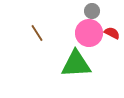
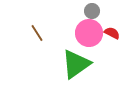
green triangle: rotated 32 degrees counterclockwise
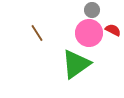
gray circle: moved 1 px up
red semicircle: moved 1 px right, 3 px up
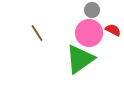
green triangle: moved 4 px right, 5 px up
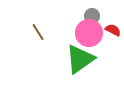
gray circle: moved 6 px down
brown line: moved 1 px right, 1 px up
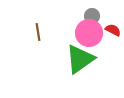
brown line: rotated 24 degrees clockwise
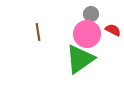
gray circle: moved 1 px left, 2 px up
pink circle: moved 2 px left, 1 px down
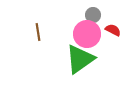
gray circle: moved 2 px right, 1 px down
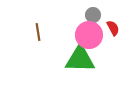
red semicircle: moved 2 px up; rotated 35 degrees clockwise
pink circle: moved 2 px right, 1 px down
green triangle: rotated 36 degrees clockwise
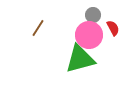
brown line: moved 4 px up; rotated 42 degrees clockwise
green triangle: rotated 16 degrees counterclockwise
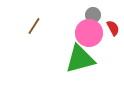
brown line: moved 4 px left, 2 px up
pink circle: moved 2 px up
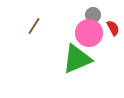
green triangle: moved 3 px left; rotated 8 degrees counterclockwise
